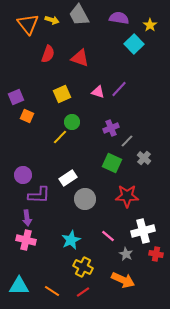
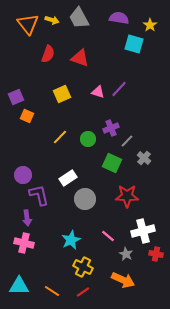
gray trapezoid: moved 3 px down
cyan square: rotated 30 degrees counterclockwise
green circle: moved 16 px right, 17 px down
purple L-shape: rotated 105 degrees counterclockwise
pink cross: moved 2 px left, 3 px down
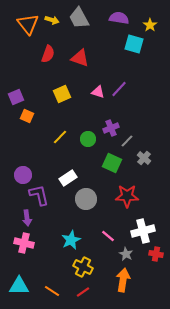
gray circle: moved 1 px right
orange arrow: rotated 105 degrees counterclockwise
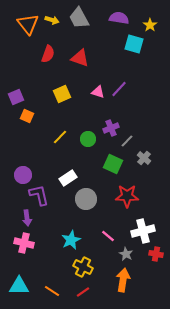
green square: moved 1 px right, 1 px down
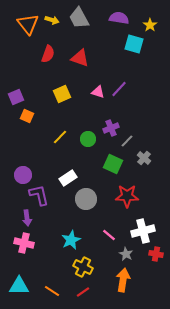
pink line: moved 1 px right, 1 px up
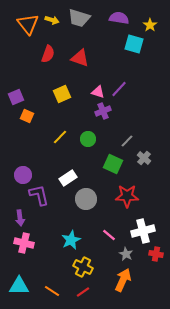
gray trapezoid: rotated 45 degrees counterclockwise
purple cross: moved 8 px left, 17 px up
purple arrow: moved 7 px left
orange arrow: rotated 15 degrees clockwise
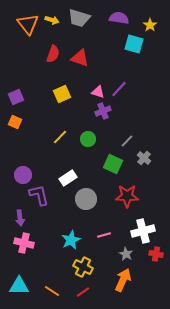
red semicircle: moved 5 px right
orange square: moved 12 px left, 6 px down
pink line: moved 5 px left; rotated 56 degrees counterclockwise
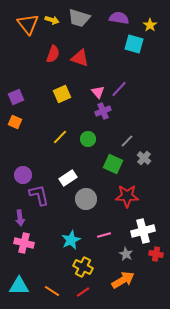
pink triangle: rotated 32 degrees clockwise
orange arrow: rotated 35 degrees clockwise
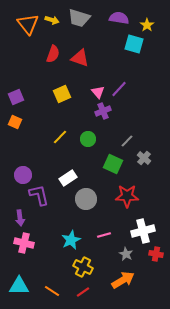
yellow star: moved 3 px left
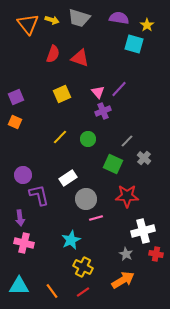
pink line: moved 8 px left, 17 px up
orange line: rotated 21 degrees clockwise
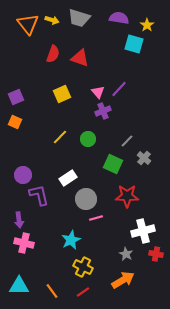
purple arrow: moved 1 px left, 2 px down
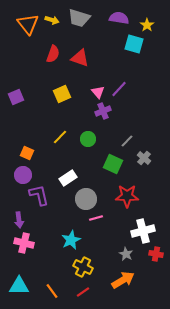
orange square: moved 12 px right, 31 px down
